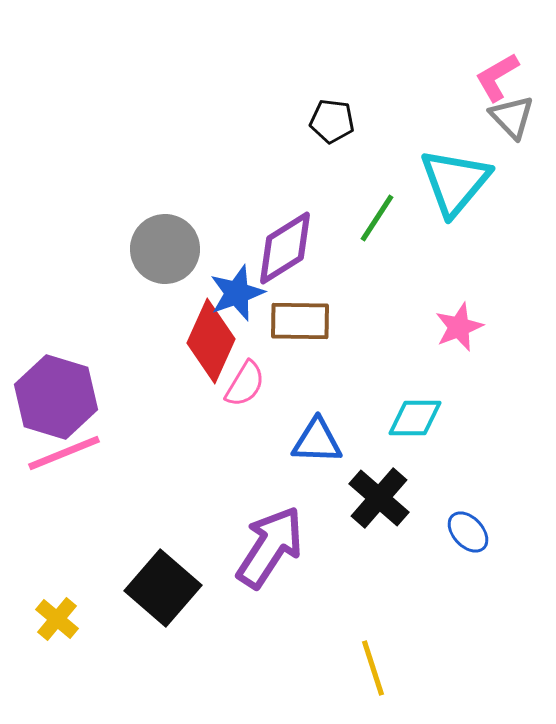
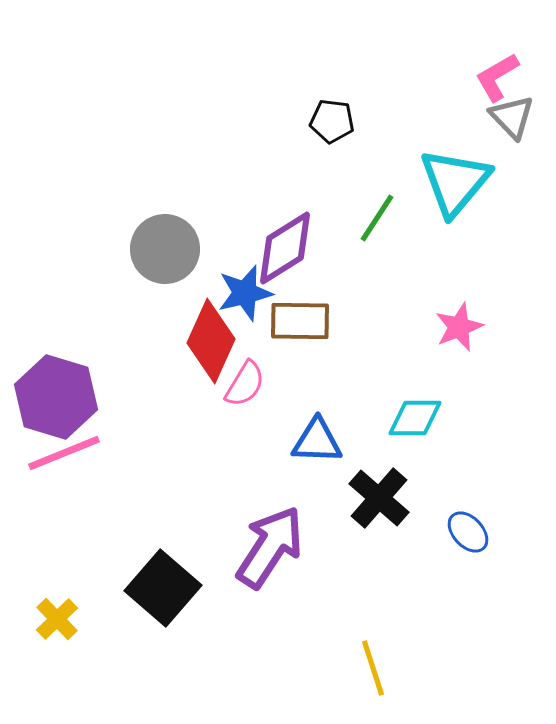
blue star: moved 8 px right; rotated 6 degrees clockwise
yellow cross: rotated 6 degrees clockwise
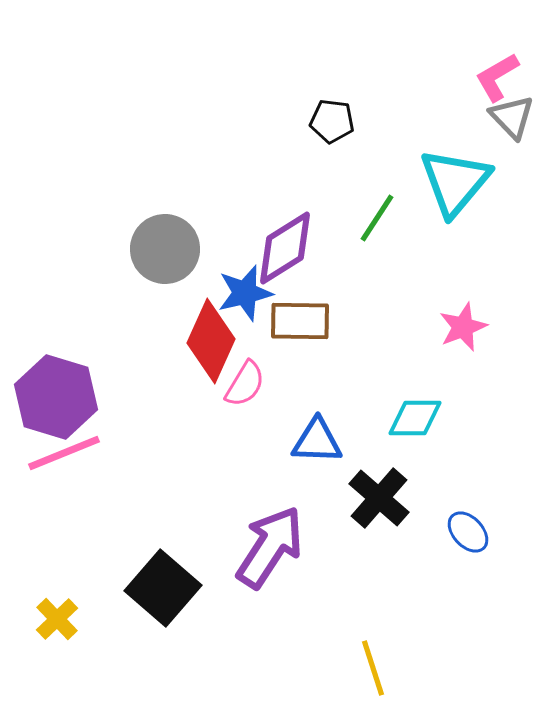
pink star: moved 4 px right
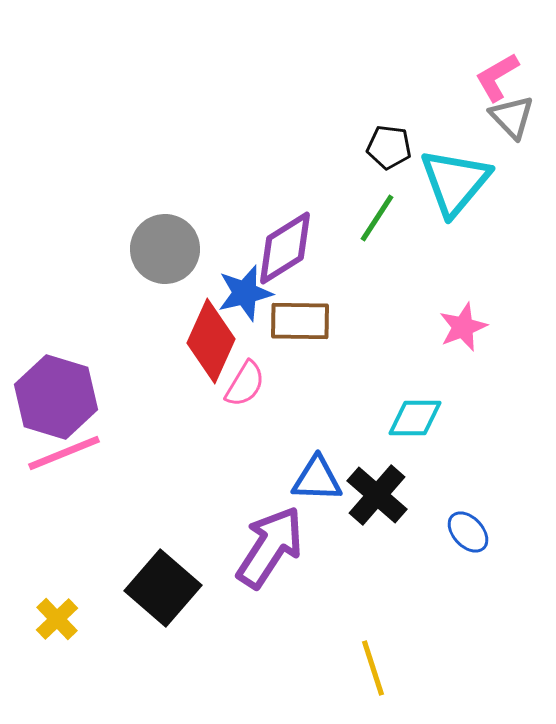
black pentagon: moved 57 px right, 26 px down
blue triangle: moved 38 px down
black cross: moved 2 px left, 3 px up
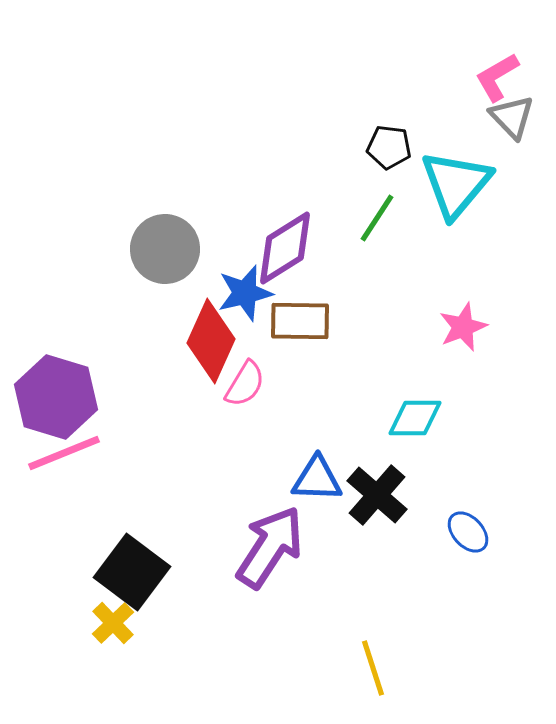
cyan triangle: moved 1 px right, 2 px down
black square: moved 31 px left, 16 px up; rotated 4 degrees counterclockwise
yellow cross: moved 56 px right, 4 px down
